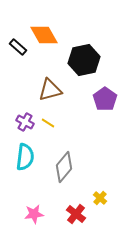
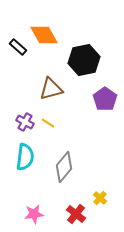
brown triangle: moved 1 px right, 1 px up
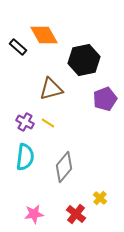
purple pentagon: rotated 15 degrees clockwise
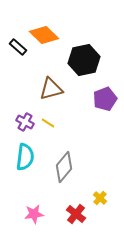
orange diamond: rotated 16 degrees counterclockwise
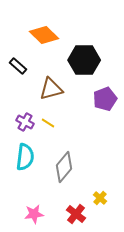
black rectangle: moved 19 px down
black hexagon: rotated 12 degrees clockwise
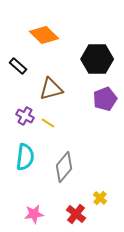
black hexagon: moved 13 px right, 1 px up
purple cross: moved 6 px up
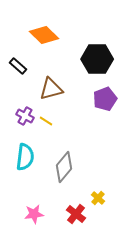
yellow line: moved 2 px left, 2 px up
yellow cross: moved 2 px left
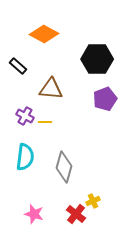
orange diamond: moved 1 px up; rotated 16 degrees counterclockwise
brown triangle: rotated 20 degrees clockwise
yellow line: moved 1 px left, 1 px down; rotated 32 degrees counterclockwise
gray diamond: rotated 24 degrees counterclockwise
yellow cross: moved 5 px left, 3 px down; rotated 24 degrees clockwise
pink star: rotated 24 degrees clockwise
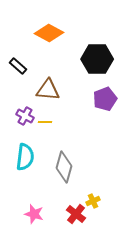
orange diamond: moved 5 px right, 1 px up
brown triangle: moved 3 px left, 1 px down
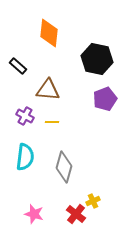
orange diamond: rotated 68 degrees clockwise
black hexagon: rotated 12 degrees clockwise
yellow line: moved 7 px right
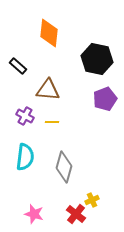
yellow cross: moved 1 px left, 1 px up
